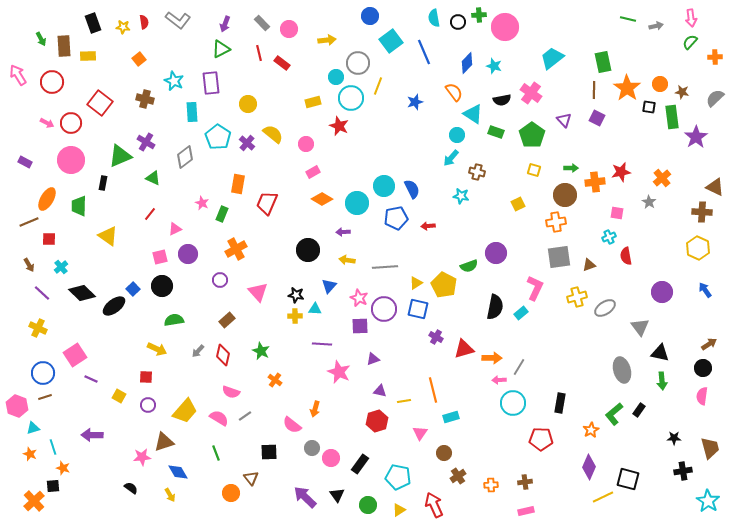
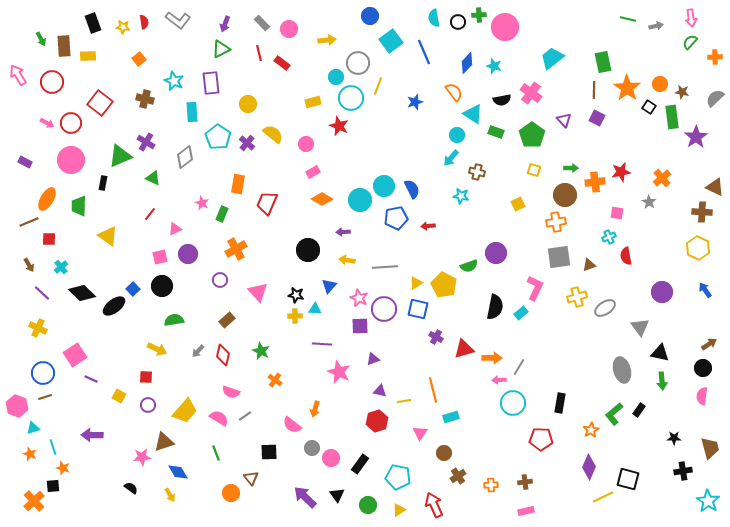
black square at (649, 107): rotated 24 degrees clockwise
cyan circle at (357, 203): moved 3 px right, 3 px up
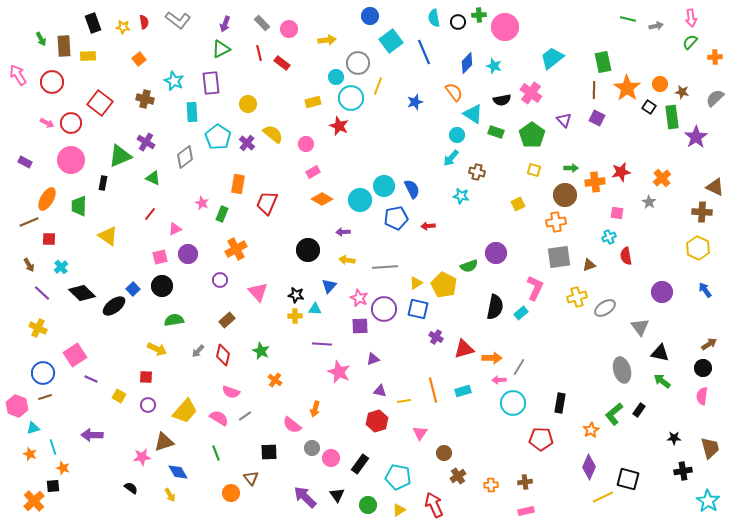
green arrow at (662, 381): rotated 132 degrees clockwise
cyan rectangle at (451, 417): moved 12 px right, 26 px up
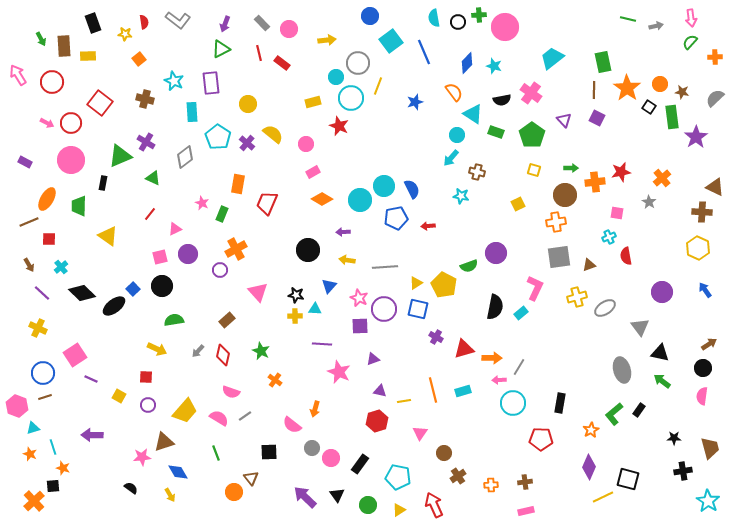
yellow star at (123, 27): moved 2 px right, 7 px down
purple circle at (220, 280): moved 10 px up
orange circle at (231, 493): moved 3 px right, 1 px up
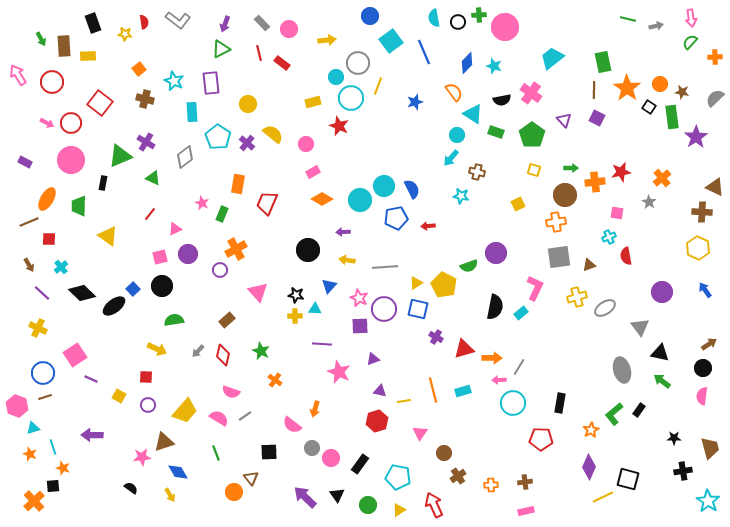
orange square at (139, 59): moved 10 px down
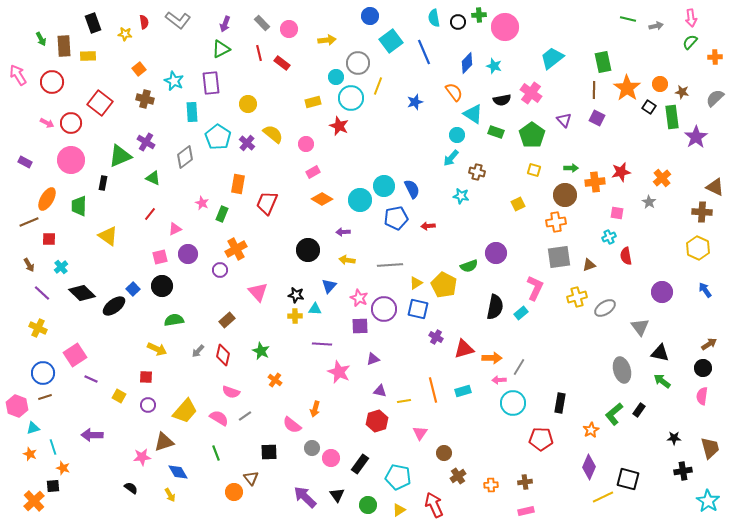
gray line at (385, 267): moved 5 px right, 2 px up
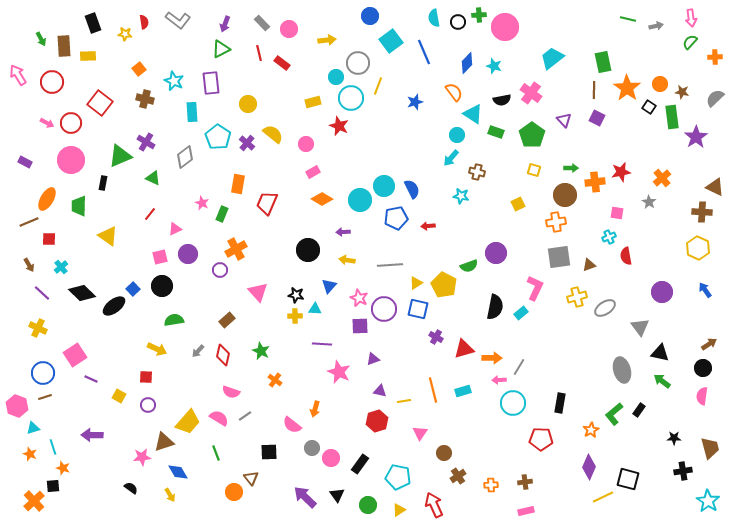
yellow trapezoid at (185, 411): moved 3 px right, 11 px down
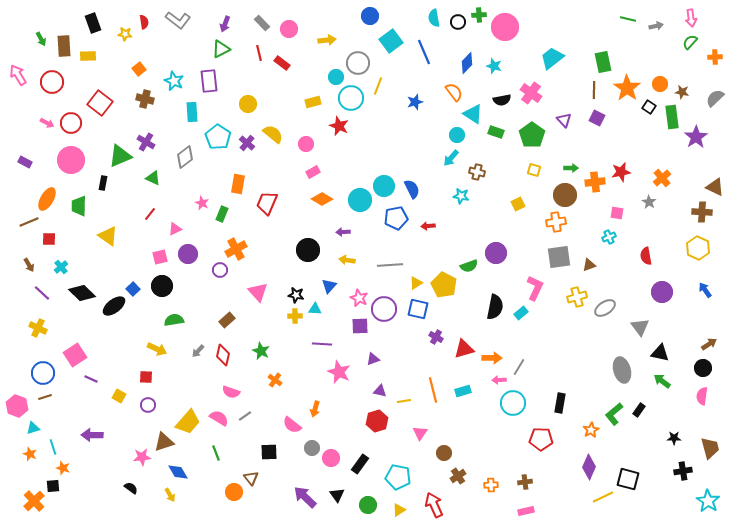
purple rectangle at (211, 83): moved 2 px left, 2 px up
red semicircle at (626, 256): moved 20 px right
